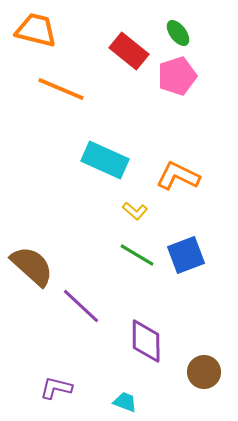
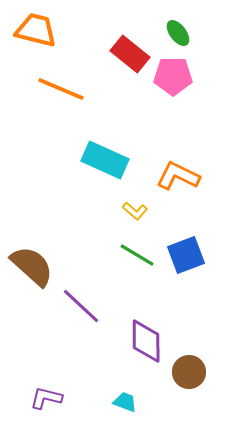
red rectangle: moved 1 px right, 3 px down
pink pentagon: moved 4 px left; rotated 18 degrees clockwise
brown circle: moved 15 px left
purple L-shape: moved 10 px left, 10 px down
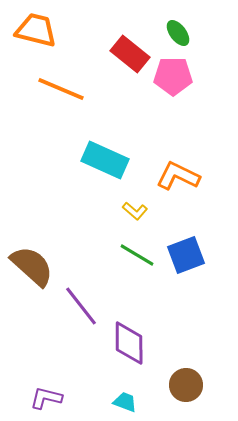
purple line: rotated 9 degrees clockwise
purple diamond: moved 17 px left, 2 px down
brown circle: moved 3 px left, 13 px down
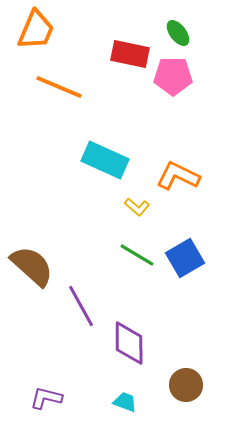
orange trapezoid: rotated 99 degrees clockwise
red rectangle: rotated 27 degrees counterclockwise
orange line: moved 2 px left, 2 px up
yellow L-shape: moved 2 px right, 4 px up
blue square: moved 1 px left, 3 px down; rotated 9 degrees counterclockwise
purple line: rotated 9 degrees clockwise
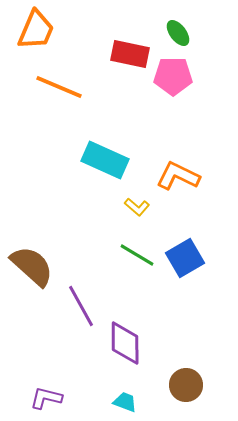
purple diamond: moved 4 px left
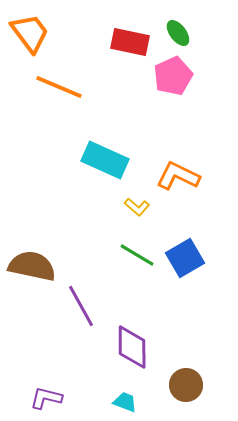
orange trapezoid: moved 6 px left, 3 px down; rotated 60 degrees counterclockwise
red rectangle: moved 12 px up
pink pentagon: rotated 24 degrees counterclockwise
brown semicircle: rotated 30 degrees counterclockwise
purple diamond: moved 7 px right, 4 px down
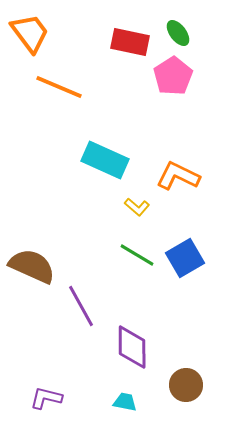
pink pentagon: rotated 9 degrees counterclockwise
brown semicircle: rotated 12 degrees clockwise
cyan trapezoid: rotated 10 degrees counterclockwise
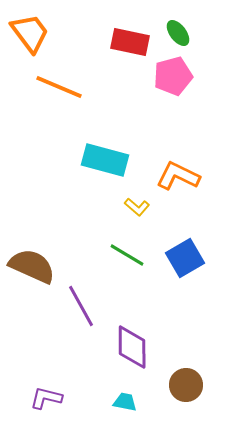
pink pentagon: rotated 18 degrees clockwise
cyan rectangle: rotated 9 degrees counterclockwise
green line: moved 10 px left
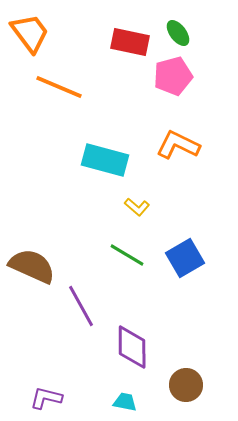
orange L-shape: moved 31 px up
